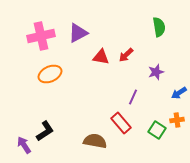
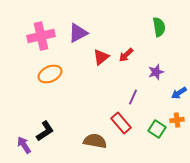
red triangle: rotated 48 degrees counterclockwise
green square: moved 1 px up
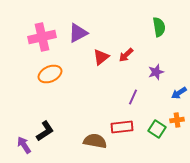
pink cross: moved 1 px right, 1 px down
red rectangle: moved 1 px right, 4 px down; rotated 55 degrees counterclockwise
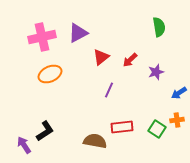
red arrow: moved 4 px right, 5 px down
purple line: moved 24 px left, 7 px up
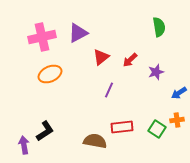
purple arrow: rotated 24 degrees clockwise
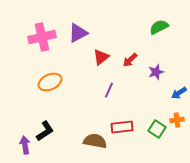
green semicircle: rotated 108 degrees counterclockwise
orange ellipse: moved 8 px down
purple arrow: moved 1 px right
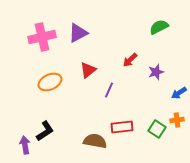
red triangle: moved 13 px left, 13 px down
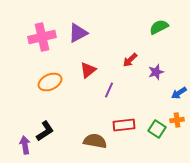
red rectangle: moved 2 px right, 2 px up
